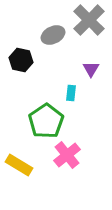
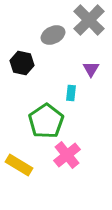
black hexagon: moved 1 px right, 3 px down
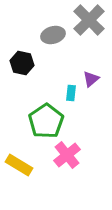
gray ellipse: rotated 10 degrees clockwise
purple triangle: moved 10 px down; rotated 18 degrees clockwise
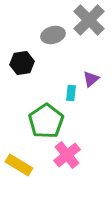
black hexagon: rotated 20 degrees counterclockwise
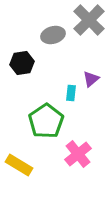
pink cross: moved 11 px right, 1 px up
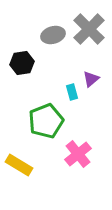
gray cross: moved 9 px down
cyan rectangle: moved 1 px right, 1 px up; rotated 21 degrees counterclockwise
green pentagon: rotated 12 degrees clockwise
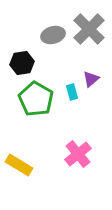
green pentagon: moved 10 px left, 22 px up; rotated 20 degrees counterclockwise
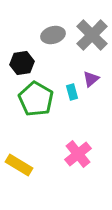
gray cross: moved 3 px right, 6 px down
